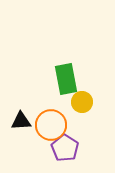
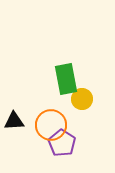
yellow circle: moved 3 px up
black triangle: moved 7 px left
purple pentagon: moved 3 px left, 5 px up
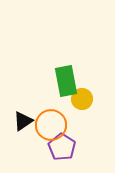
green rectangle: moved 2 px down
black triangle: moved 9 px right; rotated 30 degrees counterclockwise
purple pentagon: moved 4 px down
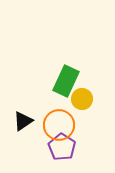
green rectangle: rotated 36 degrees clockwise
orange circle: moved 8 px right
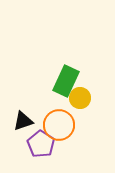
yellow circle: moved 2 px left, 1 px up
black triangle: rotated 15 degrees clockwise
purple pentagon: moved 21 px left, 3 px up
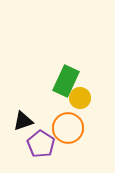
orange circle: moved 9 px right, 3 px down
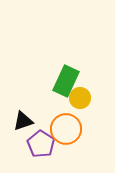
orange circle: moved 2 px left, 1 px down
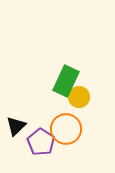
yellow circle: moved 1 px left, 1 px up
black triangle: moved 7 px left, 5 px down; rotated 25 degrees counterclockwise
purple pentagon: moved 2 px up
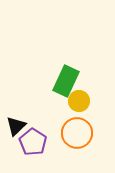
yellow circle: moved 4 px down
orange circle: moved 11 px right, 4 px down
purple pentagon: moved 8 px left
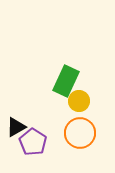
black triangle: moved 1 px down; rotated 15 degrees clockwise
orange circle: moved 3 px right
